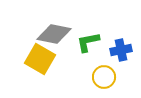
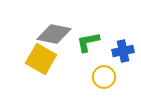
blue cross: moved 2 px right, 1 px down
yellow square: moved 1 px right
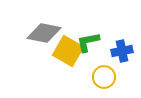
gray diamond: moved 10 px left, 1 px up
blue cross: moved 1 px left
yellow square: moved 27 px right, 8 px up
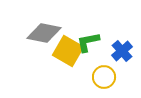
blue cross: rotated 30 degrees counterclockwise
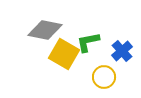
gray diamond: moved 1 px right, 3 px up
yellow square: moved 4 px left, 3 px down
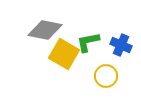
blue cross: moved 1 px left, 6 px up; rotated 25 degrees counterclockwise
yellow circle: moved 2 px right, 1 px up
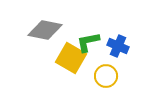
blue cross: moved 3 px left, 1 px down
yellow square: moved 7 px right, 4 px down
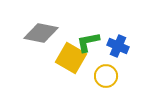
gray diamond: moved 4 px left, 3 px down
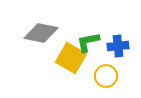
blue cross: rotated 30 degrees counterclockwise
